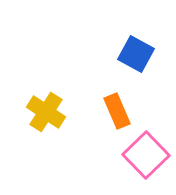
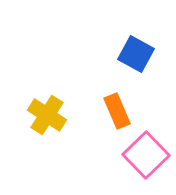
yellow cross: moved 1 px right, 3 px down
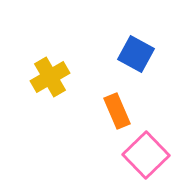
yellow cross: moved 3 px right, 38 px up; rotated 27 degrees clockwise
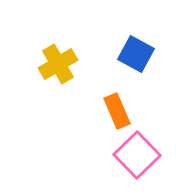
yellow cross: moved 8 px right, 13 px up
pink square: moved 9 px left
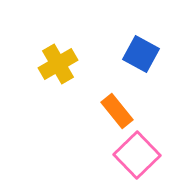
blue square: moved 5 px right
orange rectangle: rotated 16 degrees counterclockwise
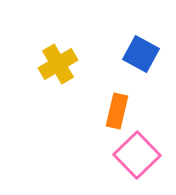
orange rectangle: rotated 52 degrees clockwise
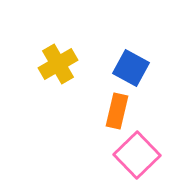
blue square: moved 10 px left, 14 px down
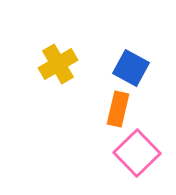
orange rectangle: moved 1 px right, 2 px up
pink square: moved 2 px up
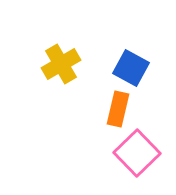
yellow cross: moved 3 px right
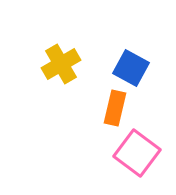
orange rectangle: moved 3 px left, 1 px up
pink square: rotated 9 degrees counterclockwise
